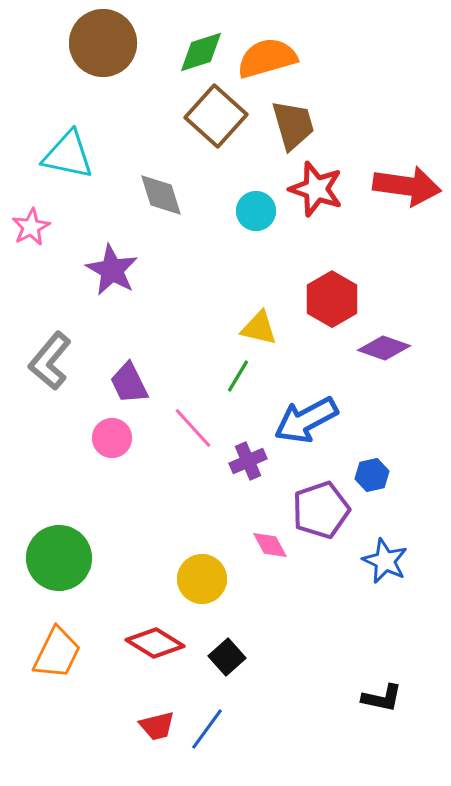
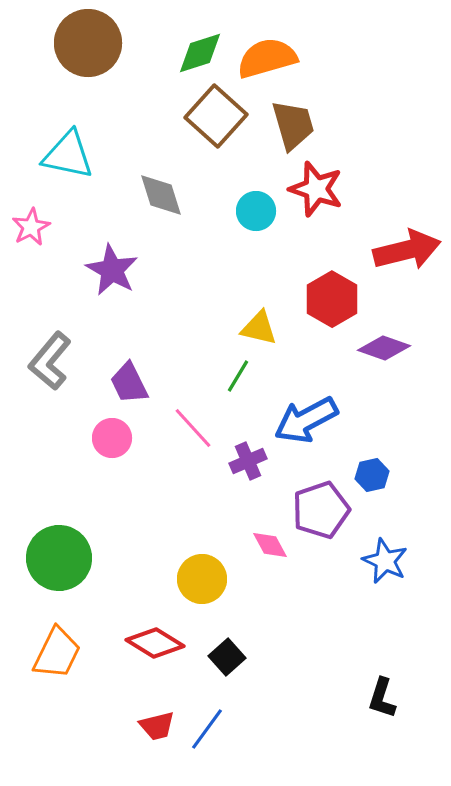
brown circle: moved 15 px left
green diamond: moved 1 px left, 1 px down
red arrow: moved 64 px down; rotated 22 degrees counterclockwise
black L-shape: rotated 96 degrees clockwise
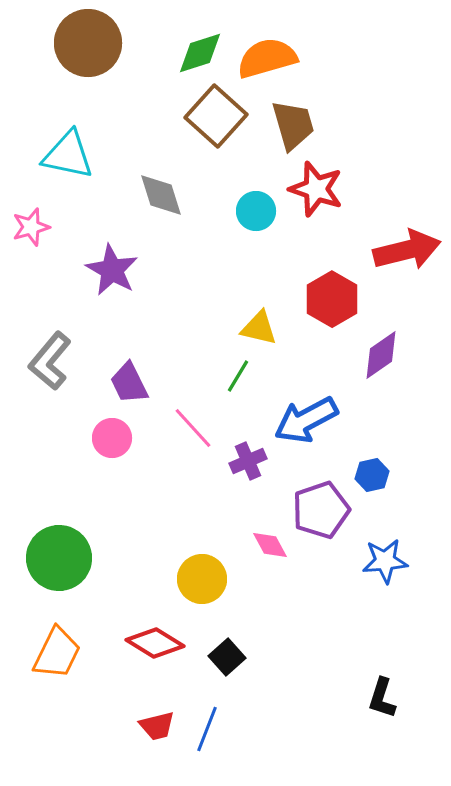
pink star: rotated 12 degrees clockwise
purple diamond: moved 3 px left, 7 px down; rotated 54 degrees counterclockwise
blue star: rotated 30 degrees counterclockwise
blue line: rotated 15 degrees counterclockwise
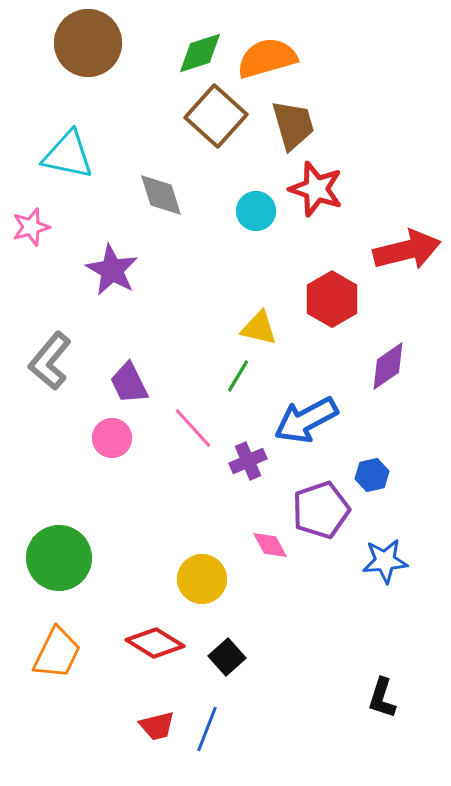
purple diamond: moved 7 px right, 11 px down
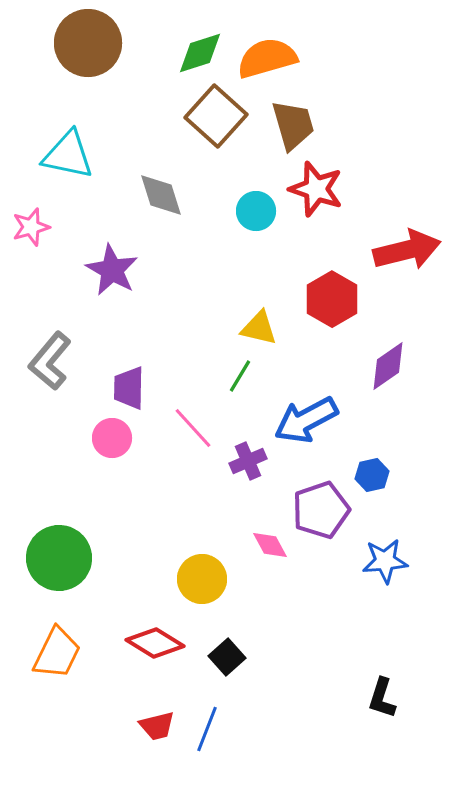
green line: moved 2 px right
purple trapezoid: moved 5 px down; rotated 27 degrees clockwise
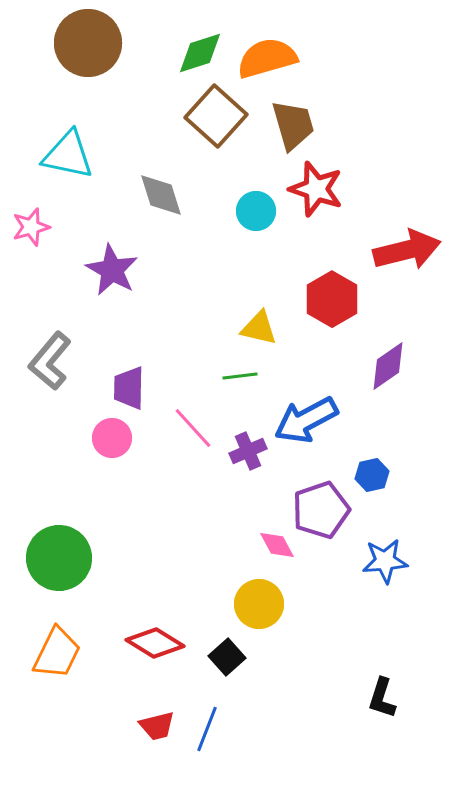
green line: rotated 52 degrees clockwise
purple cross: moved 10 px up
pink diamond: moved 7 px right
yellow circle: moved 57 px right, 25 px down
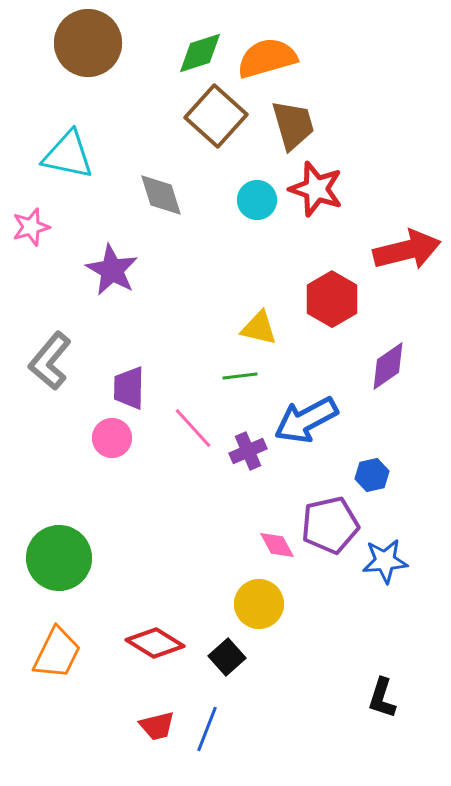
cyan circle: moved 1 px right, 11 px up
purple pentagon: moved 9 px right, 15 px down; rotated 6 degrees clockwise
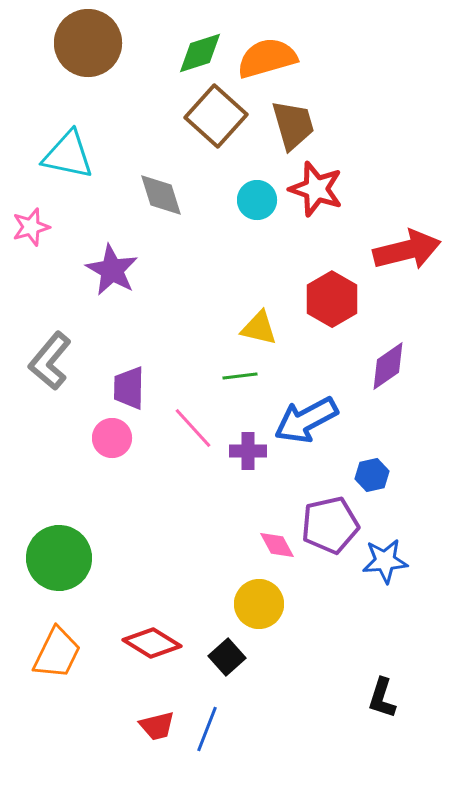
purple cross: rotated 24 degrees clockwise
red diamond: moved 3 px left
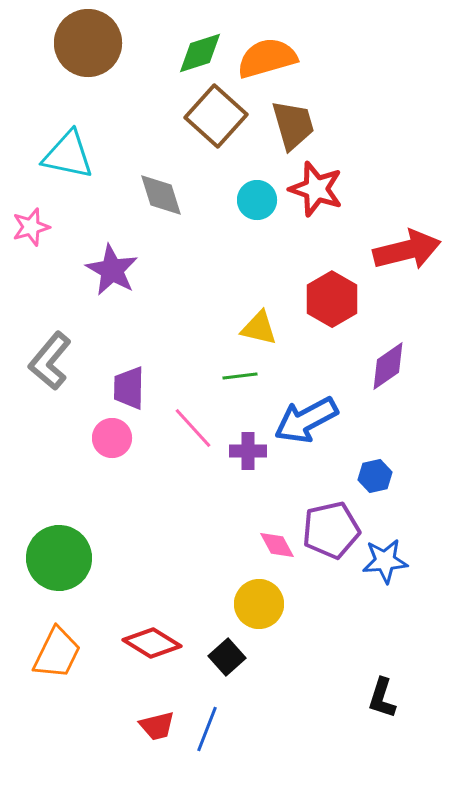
blue hexagon: moved 3 px right, 1 px down
purple pentagon: moved 1 px right, 5 px down
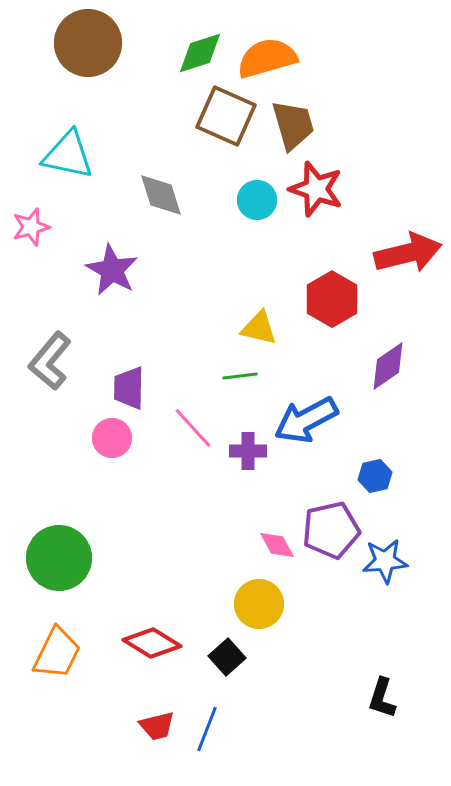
brown square: moved 10 px right; rotated 18 degrees counterclockwise
red arrow: moved 1 px right, 3 px down
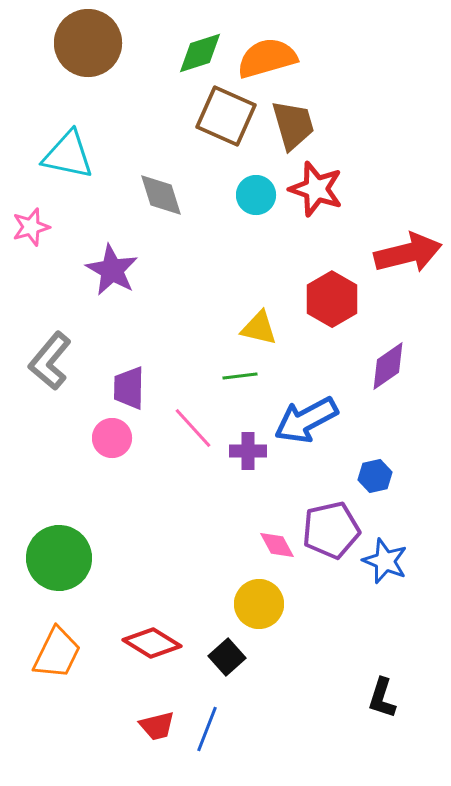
cyan circle: moved 1 px left, 5 px up
blue star: rotated 27 degrees clockwise
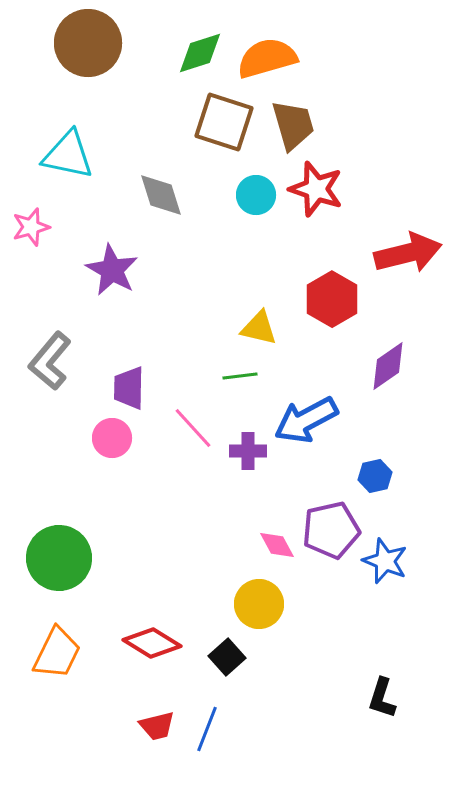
brown square: moved 2 px left, 6 px down; rotated 6 degrees counterclockwise
